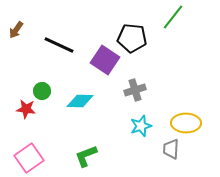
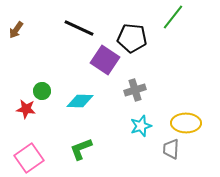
black line: moved 20 px right, 17 px up
green L-shape: moved 5 px left, 7 px up
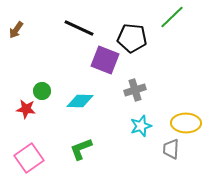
green line: moved 1 px left; rotated 8 degrees clockwise
purple square: rotated 12 degrees counterclockwise
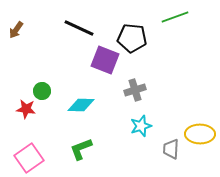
green line: moved 3 px right; rotated 24 degrees clockwise
cyan diamond: moved 1 px right, 4 px down
yellow ellipse: moved 14 px right, 11 px down
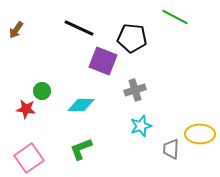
green line: rotated 48 degrees clockwise
purple square: moved 2 px left, 1 px down
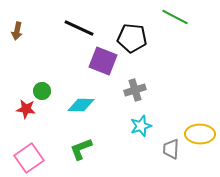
brown arrow: moved 1 px right, 1 px down; rotated 24 degrees counterclockwise
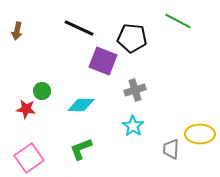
green line: moved 3 px right, 4 px down
cyan star: moved 8 px left; rotated 20 degrees counterclockwise
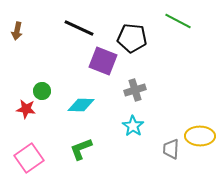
yellow ellipse: moved 2 px down
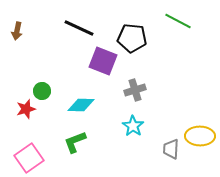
red star: rotated 24 degrees counterclockwise
green L-shape: moved 6 px left, 7 px up
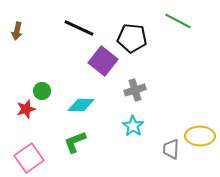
purple square: rotated 16 degrees clockwise
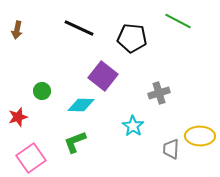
brown arrow: moved 1 px up
purple square: moved 15 px down
gray cross: moved 24 px right, 3 px down
red star: moved 8 px left, 8 px down
pink square: moved 2 px right
